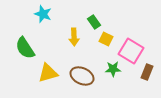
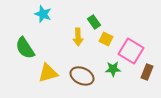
yellow arrow: moved 4 px right
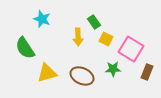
cyan star: moved 1 px left, 5 px down
pink square: moved 2 px up
yellow triangle: moved 1 px left
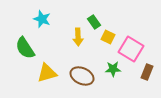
yellow square: moved 2 px right, 2 px up
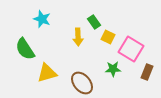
green semicircle: moved 1 px down
brown ellipse: moved 7 px down; rotated 25 degrees clockwise
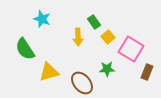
yellow square: rotated 24 degrees clockwise
green star: moved 6 px left
yellow triangle: moved 2 px right, 1 px up
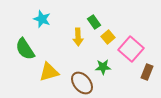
pink square: rotated 10 degrees clockwise
green star: moved 4 px left, 2 px up
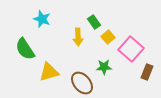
green star: moved 1 px right
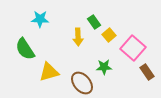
cyan star: moved 2 px left; rotated 18 degrees counterclockwise
yellow square: moved 1 px right, 2 px up
pink square: moved 2 px right, 1 px up
brown rectangle: rotated 56 degrees counterclockwise
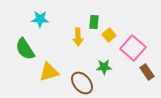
green rectangle: rotated 40 degrees clockwise
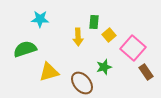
green semicircle: rotated 105 degrees clockwise
green star: rotated 14 degrees counterclockwise
brown rectangle: moved 1 px left
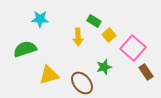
green rectangle: moved 1 px up; rotated 64 degrees counterclockwise
yellow triangle: moved 3 px down
